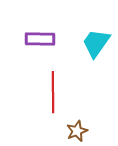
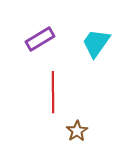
purple rectangle: rotated 32 degrees counterclockwise
brown star: rotated 10 degrees counterclockwise
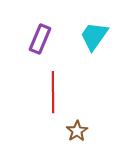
purple rectangle: rotated 36 degrees counterclockwise
cyan trapezoid: moved 2 px left, 7 px up
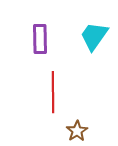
purple rectangle: rotated 24 degrees counterclockwise
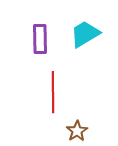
cyan trapezoid: moved 9 px left, 2 px up; rotated 24 degrees clockwise
